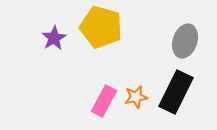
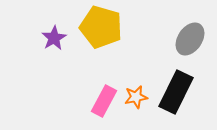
gray ellipse: moved 5 px right, 2 px up; rotated 16 degrees clockwise
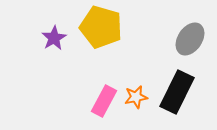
black rectangle: moved 1 px right
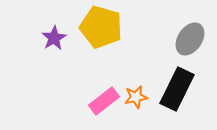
black rectangle: moved 3 px up
pink rectangle: rotated 24 degrees clockwise
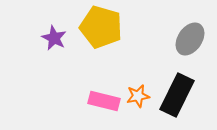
purple star: rotated 15 degrees counterclockwise
black rectangle: moved 6 px down
orange star: moved 2 px right, 1 px up
pink rectangle: rotated 52 degrees clockwise
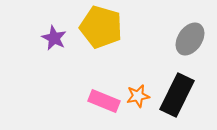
pink rectangle: rotated 8 degrees clockwise
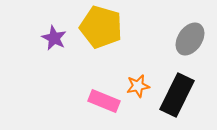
orange star: moved 10 px up
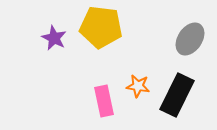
yellow pentagon: rotated 9 degrees counterclockwise
orange star: rotated 20 degrees clockwise
pink rectangle: rotated 56 degrees clockwise
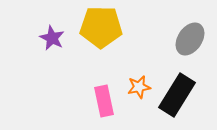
yellow pentagon: rotated 6 degrees counterclockwise
purple star: moved 2 px left
orange star: moved 1 px right, 1 px down; rotated 20 degrees counterclockwise
black rectangle: rotated 6 degrees clockwise
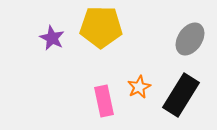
orange star: rotated 15 degrees counterclockwise
black rectangle: moved 4 px right
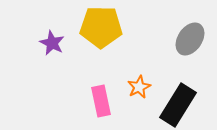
purple star: moved 5 px down
black rectangle: moved 3 px left, 10 px down
pink rectangle: moved 3 px left
